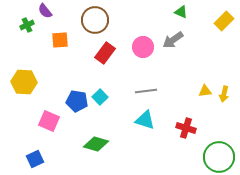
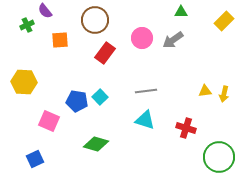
green triangle: rotated 24 degrees counterclockwise
pink circle: moved 1 px left, 9 px up
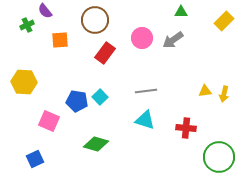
red cross: rotated 12 degrees counterclockwise
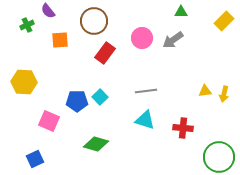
purple semicircle: moved 3 px right
brown circle: moved 1 px left, 1 px down
blue pentagon: rotated 10 degrees counterclockwise
red cross: moved 3 px left
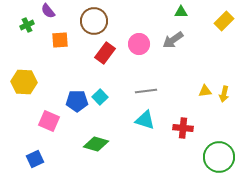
pink circle: moved 3 px left, 6 px down
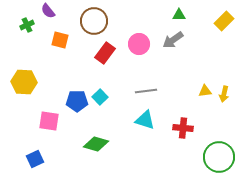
green triangle: moved 2 px left, 3 px down
orange square: rotated 18 degrees clockwise
pink square: rotated 15 degrees counterclockwise
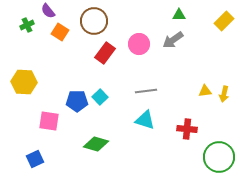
orange square: moved 8 px up; rotated 18 degrees clockwise
red cross: moved 4 px right, 1 px down
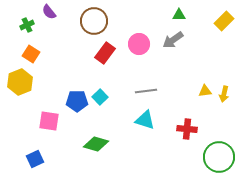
purple semicircle: moved 1 px right, 1 px down
orange square: moved 29 px left, 22 px down
yellow hexagon: moved 4 px left; rotated 25 degrees counterclockwise
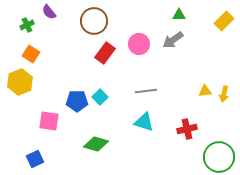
cyan triangle: moved 1 px left, 2 px down
red cross: rotated 18 degrees counterclockwise
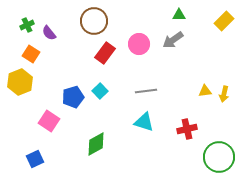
purple semicircle: moved 21 px down
cyan square: moved 6 px up
blue pentagon: moved 4 px left, 4 px up; rotated 15 degrees counterclockwise
pink square: rotated 25 degrees clockwise
green diamond: rotated 45 degrees counterclockwise
